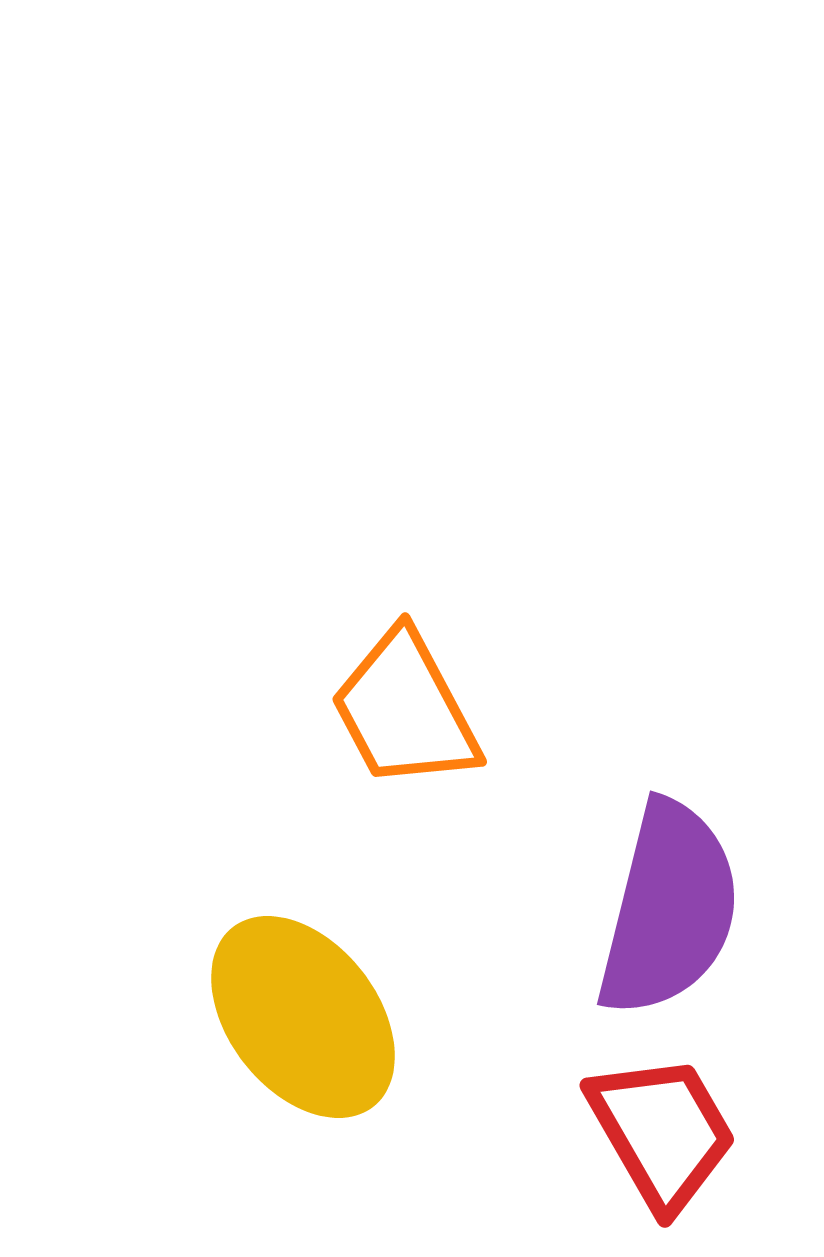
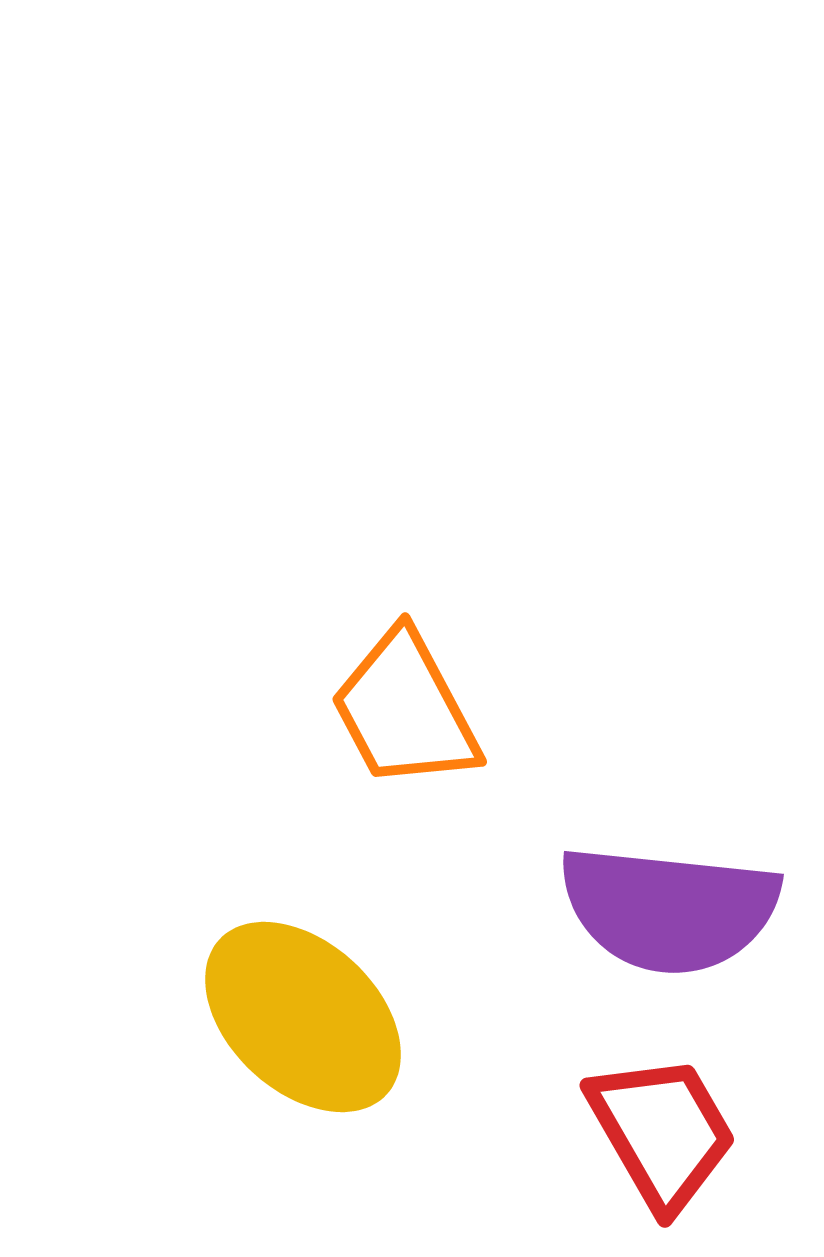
purple semicircle: rotated 82 degrees clockwise
yellow ellipse: rotated 9 degrees counterclockwise
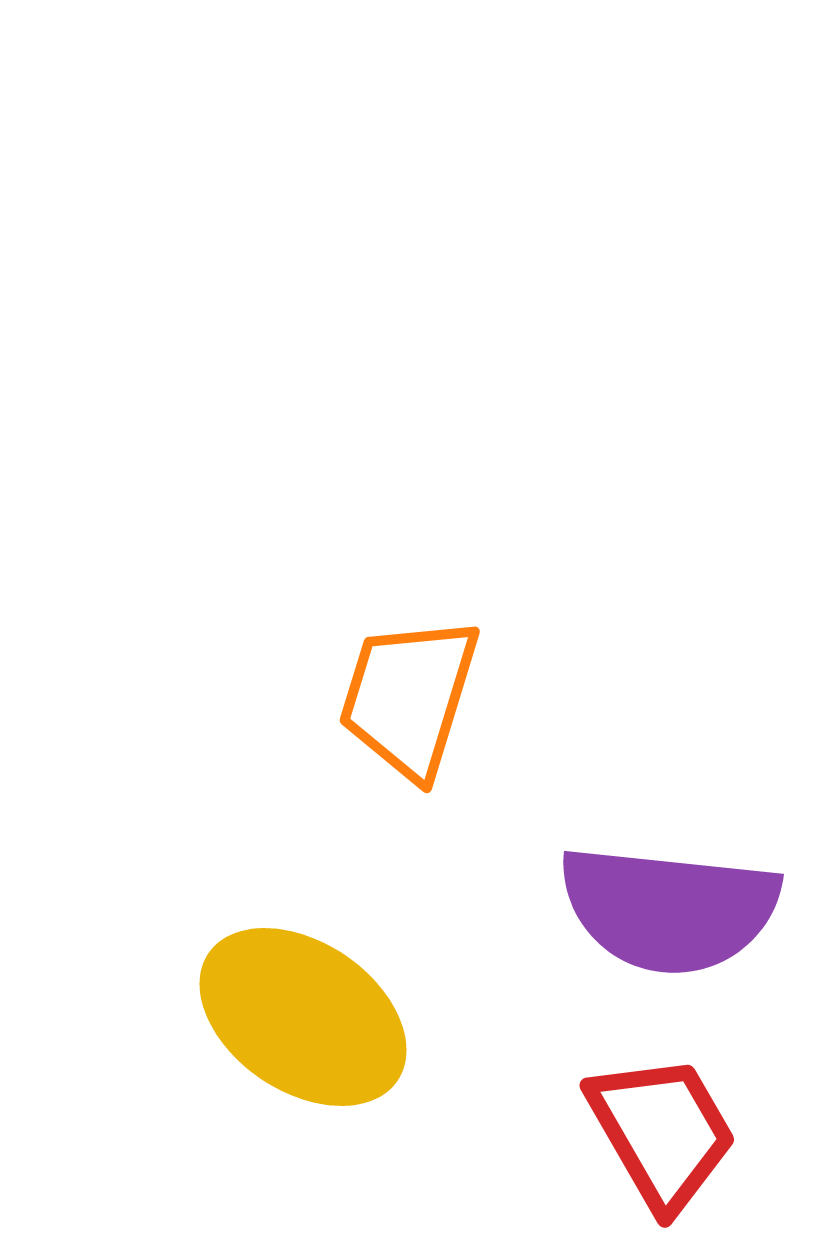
orange trapezoid: moved 4 px right, 13 px up; rotated 45 degrees clockwise
yellow ellipse: rotated 9 degrees counterclockwise
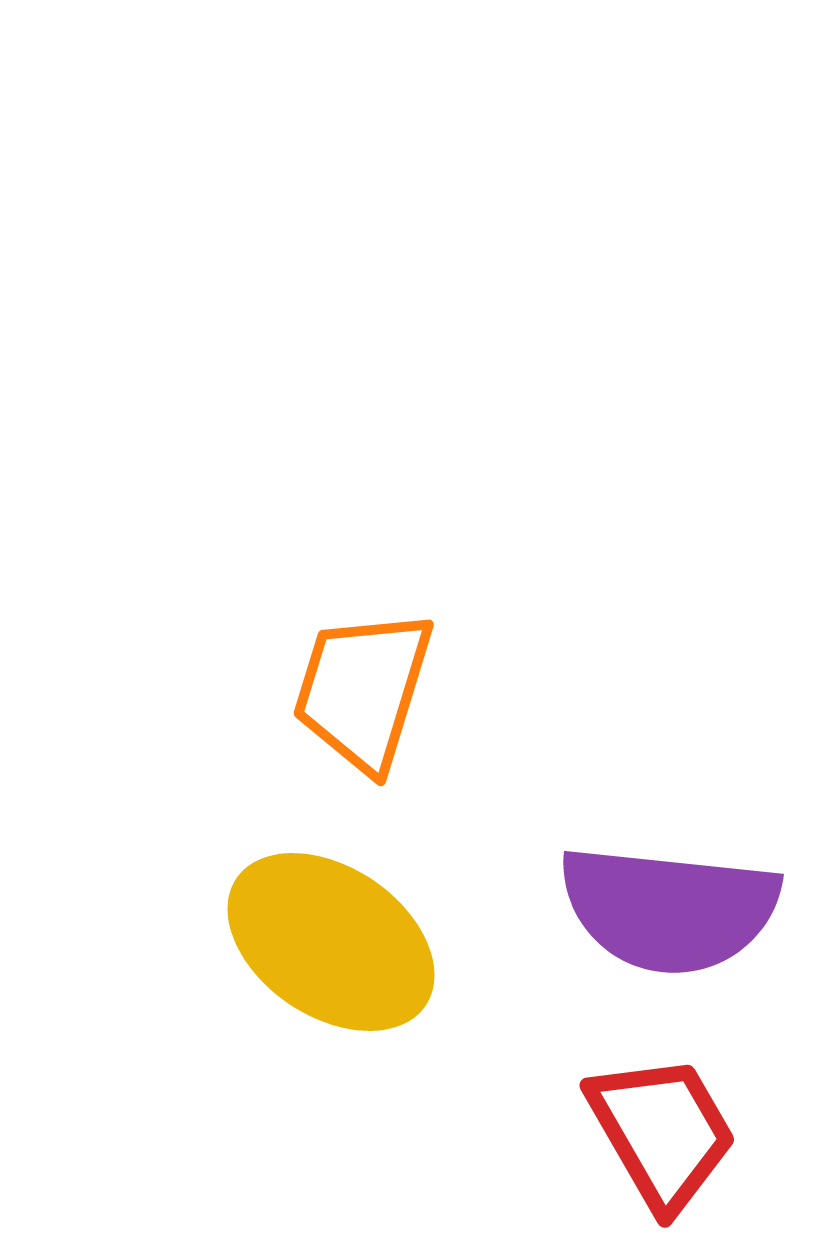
orange trapezoid: moved 46 px left, 7 px up
yellow ellipse: moved 28 px right, 75 px up
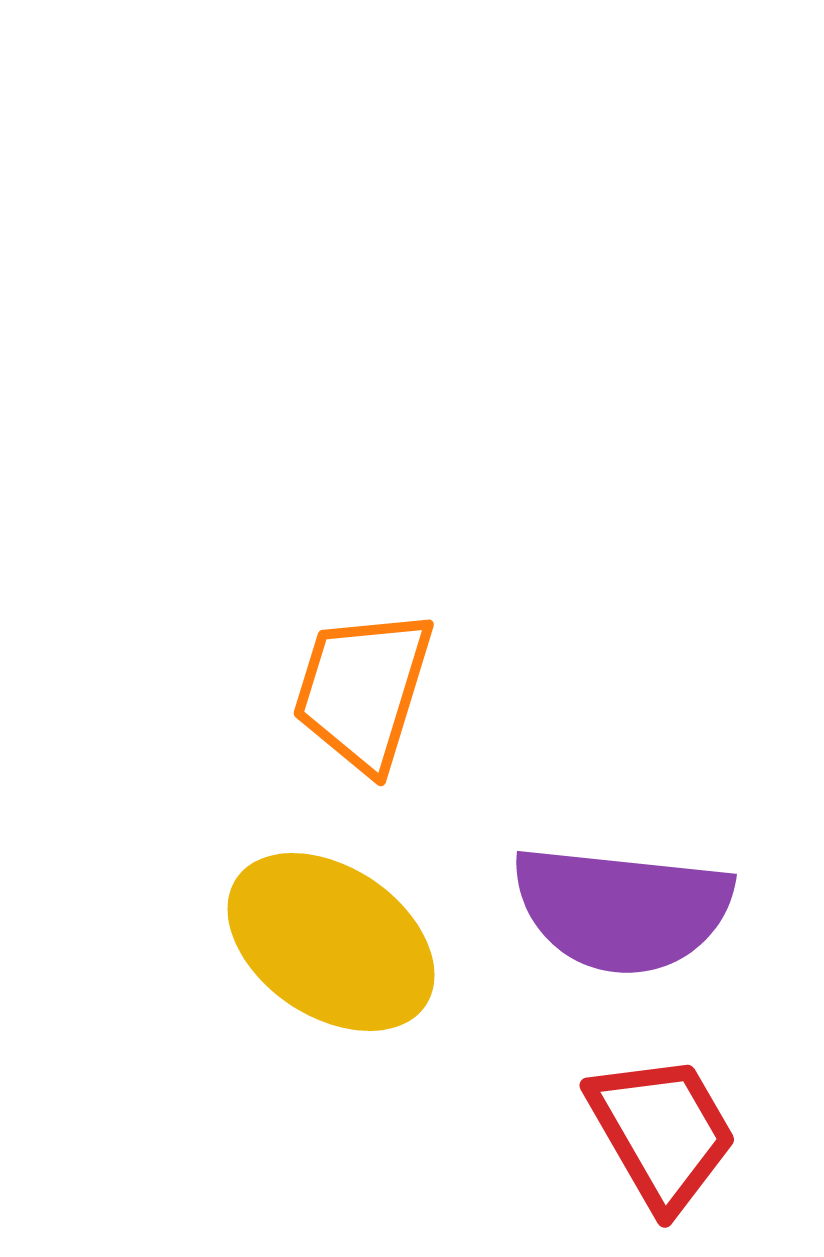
purple semicircle: moved 47 px left
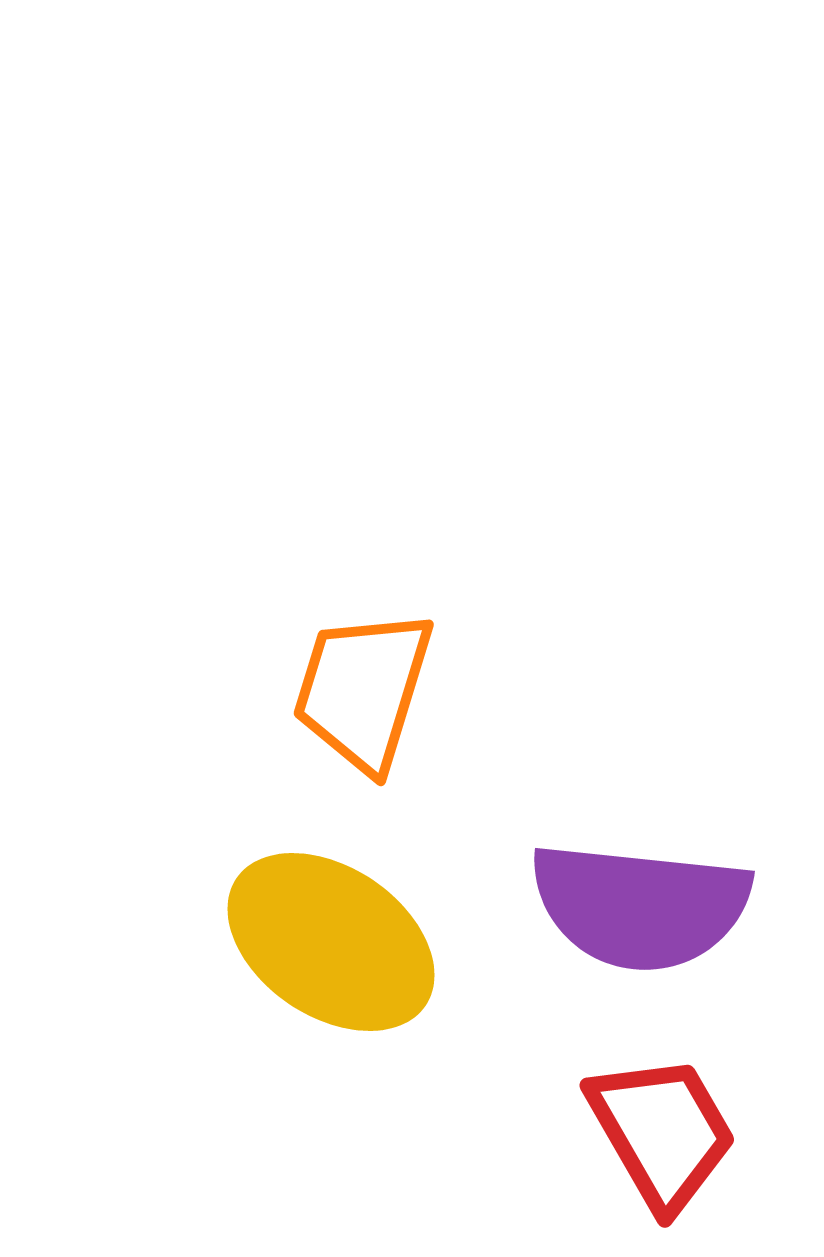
purple semicircle: moved 18 px right, 3 px up
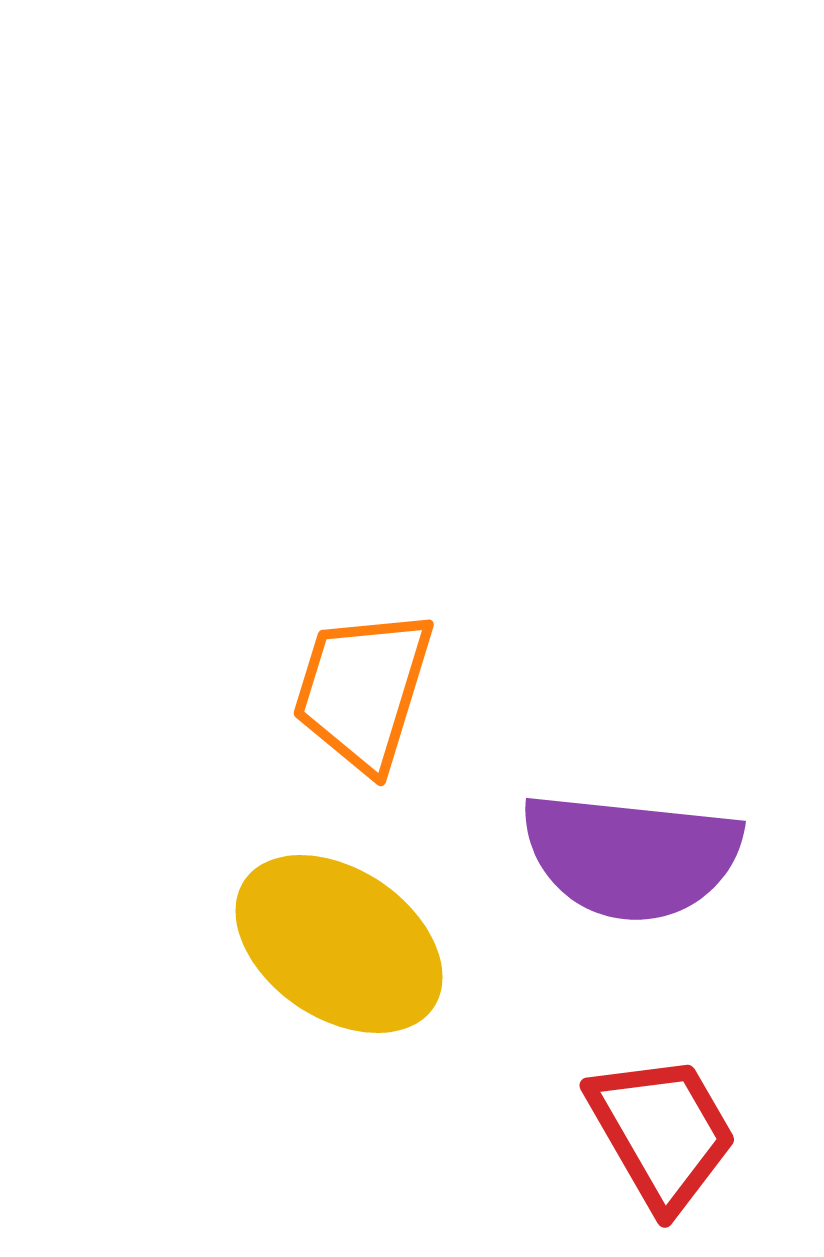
purple semicircle: moved 9 px left, 50 px up
yellow ellipse: moved 8 px right, 2 px down
